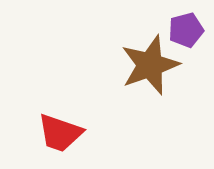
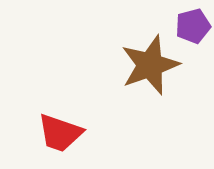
purple pentagon: moved 7 px right, 4 px up
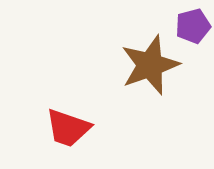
red trapezoid: moved 8 px right, 5 px up
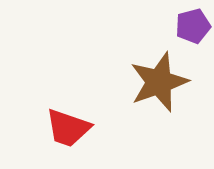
brown star: moved 9 px right, 17 px down
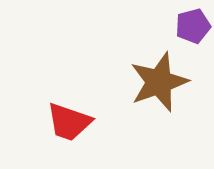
red trapezoid: moved 1 px right, 6 px up
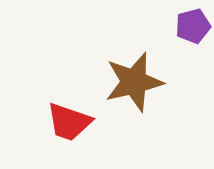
brown star: moved 25 px left; rotated 6 degrees clockwise
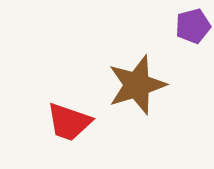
brown star: moved 3 px right, 3 px down; rotated 4 degrees counterclockwise
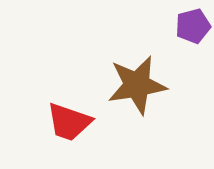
brown star: rotated 8 degrees clockwise
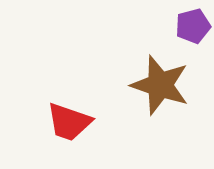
brown star: moved 23 px right; rotated 28 degrees clockwise
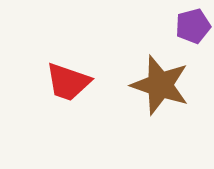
red trapezoid: moved 1 px left, 40 px up
